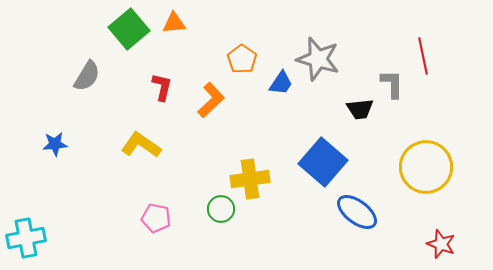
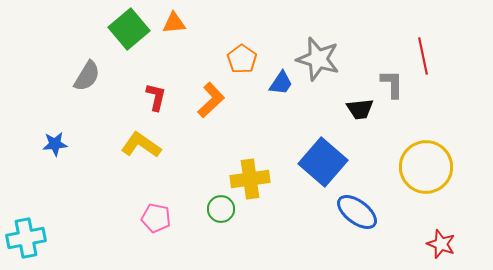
red L-shape: moved 6 px left, 10 px down
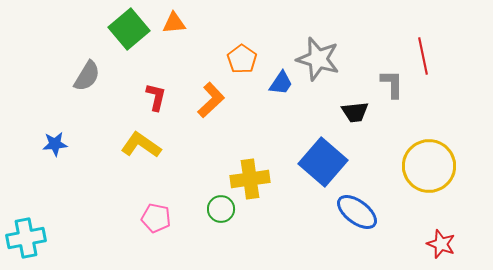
black trapezoid: moved 5 px left, 3 px down
yellow circle: moved 3 px right, 1 px up
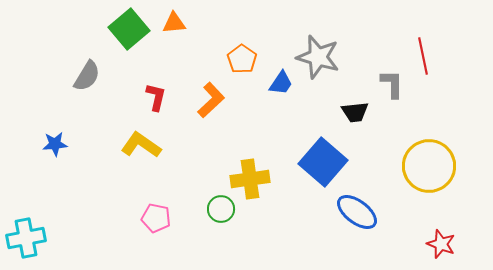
gray star: moved 2 px up
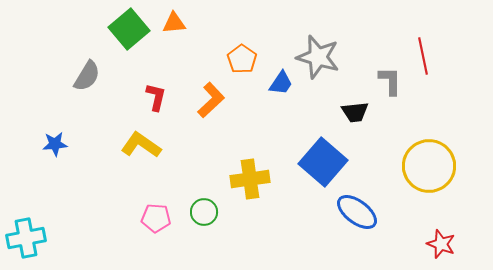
gray L-shape: moved 2 px left, 3 px up
green circle: moved 17 px left, 3 px down
pink pentagon: rotated 8 degrees counterclockwise
